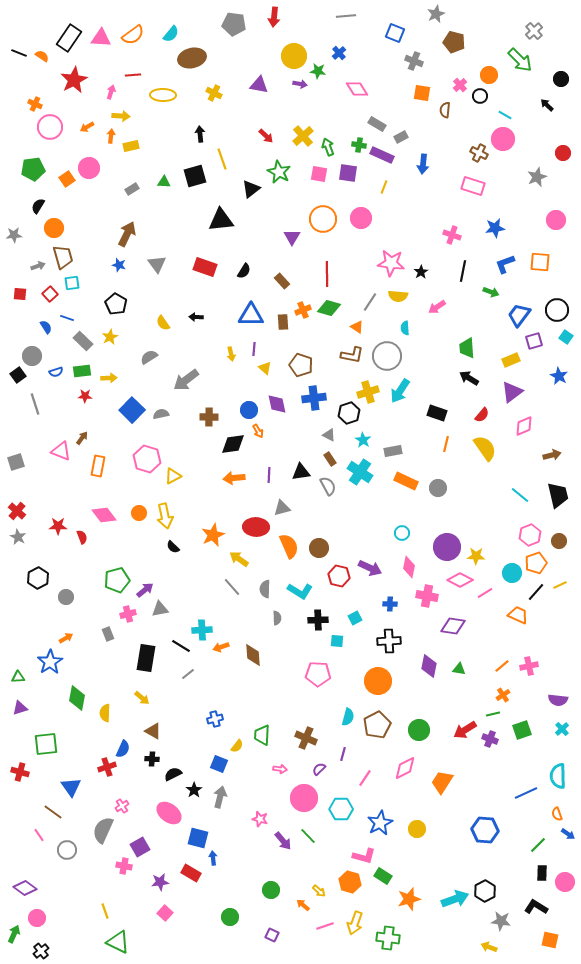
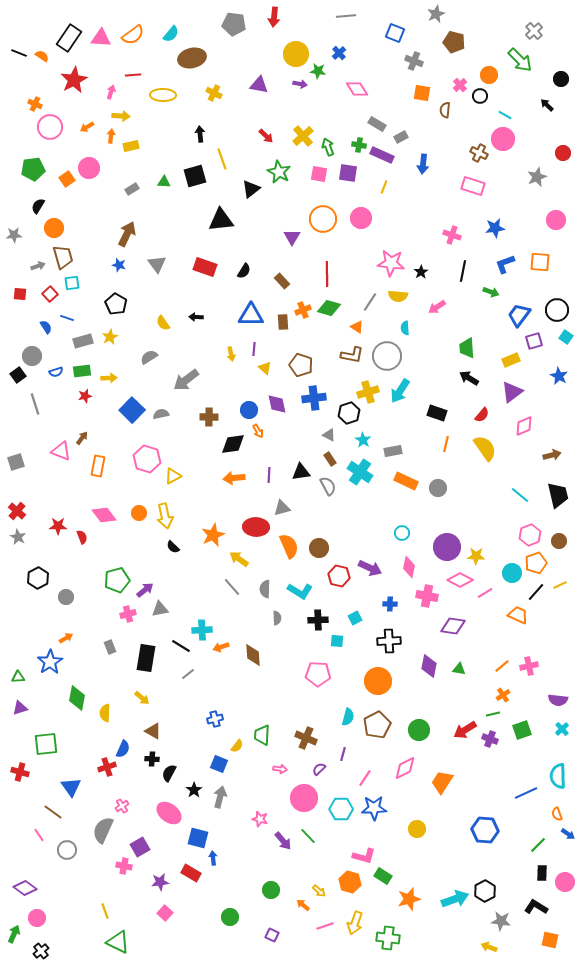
yellow circle at (294, 56): moved 2 px right, 2 px up
gray rectangle at (83, 341): rotated 60 degrees counterclockwise
red star at (85, 396): rotated 16 degrees counterclockwise
gray rectangle at (108, 634): moved 2 px right, 13 px down
black semicircle at (173, 774): moved 4 px left, 1 px up; rotated 36 degrees counterclockwise
blue star at (380, 823): moved 6 px left, 15 px up; rotated 25 degrees clockwise
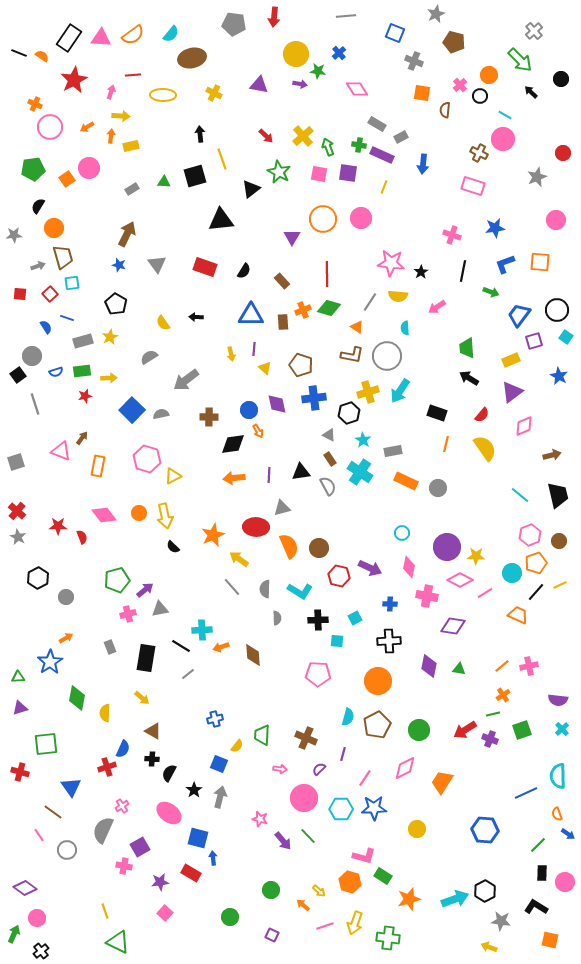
black arrow at (547, 105): moved 16 px left, 13 px up
